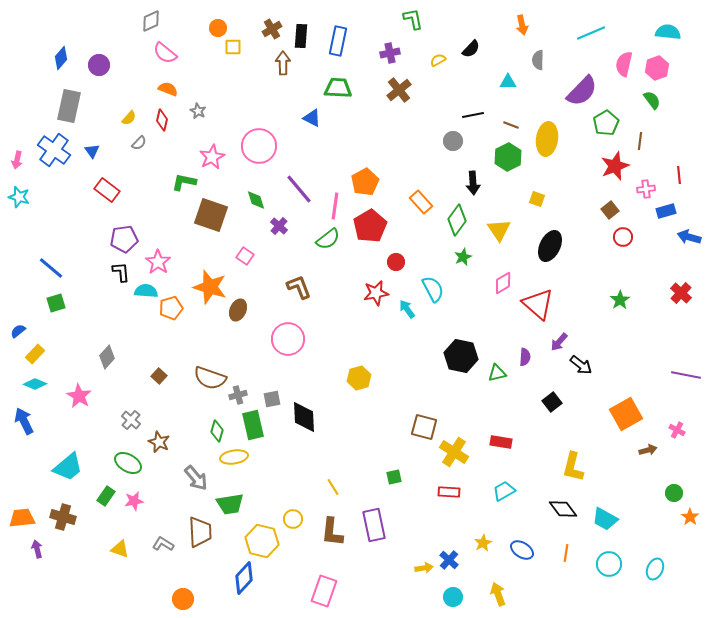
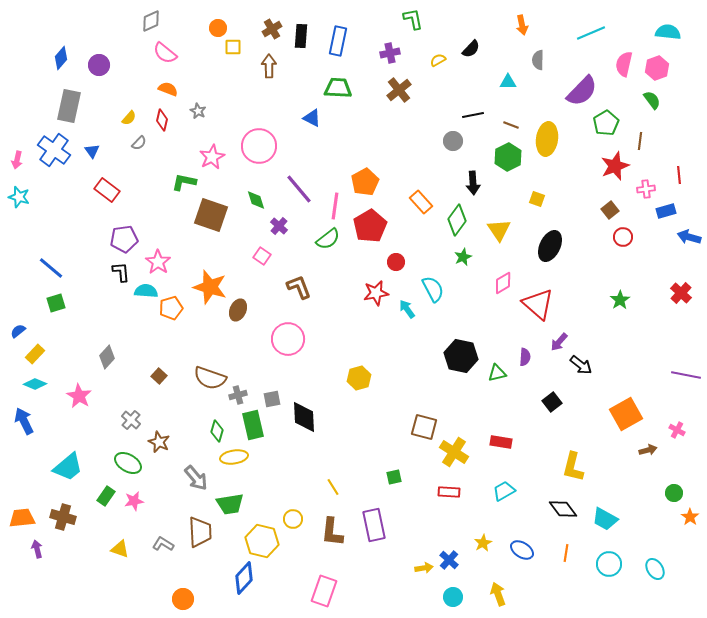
brown arrow at (283, 63): moved 14 px left, 3 px down
pink square at (245, 256): moved 17 px right
cyan ellipse at (655, 569): rotated 55 degrees counterclockwise
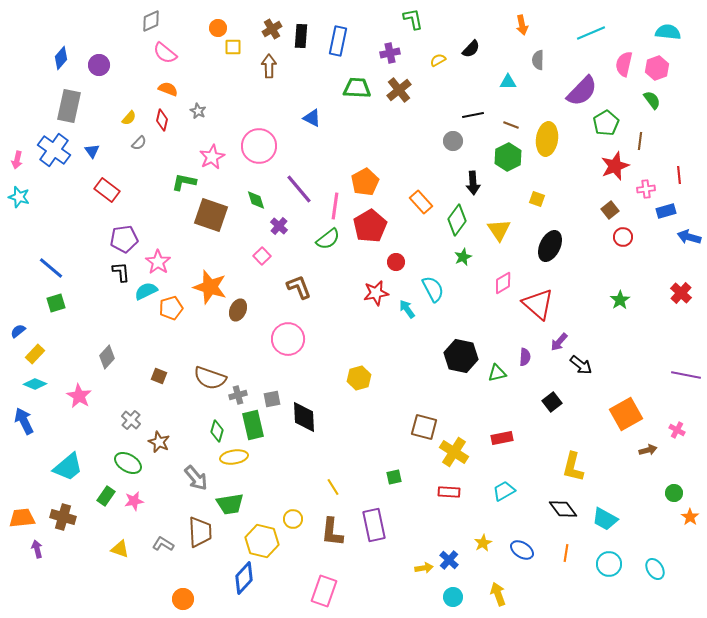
green trapezoid at (338, 88): moved 19 px right
pink square at (262, 256): rotated 12 degrees clockwise
cyan semicircle at (146, 291): rotated 30 degrees counterclockwise
brown square at (159, 376): rotated 21 degrees counterclockwise
red rectangle at (501, 442): moved 1 px right, 4 px up; rotated 20 degrees counterclockwise
